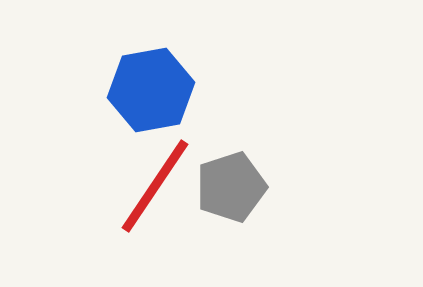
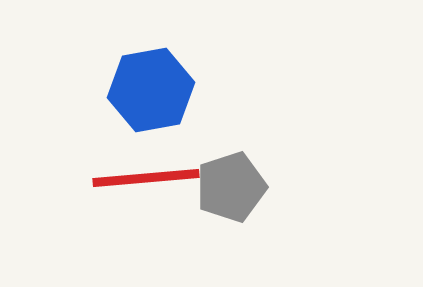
red line: moved 9 px left, 8 px up; rotated 51 degrees clockwise
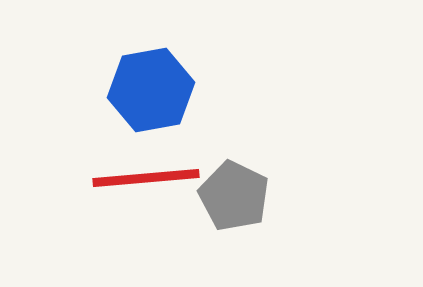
gray pentagon: moved 3 px right, 9 px down; rotated 28 degrees counterclockwise
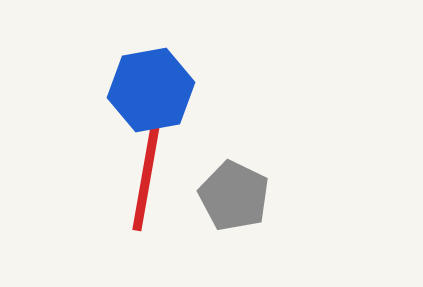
red line: rotated 75 degrees counterclockwise
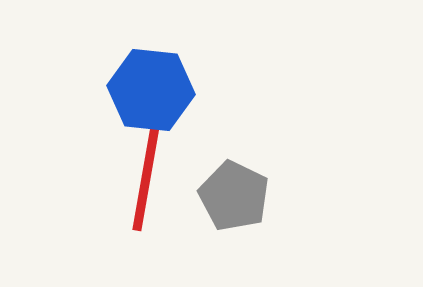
blue hexagon: rotated 16 degrees clockwise
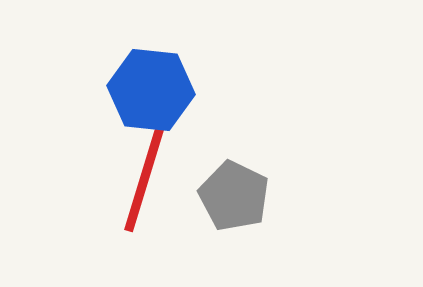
red line: moved 2 px left, 2 px down; rotated 7 degrees clockwise
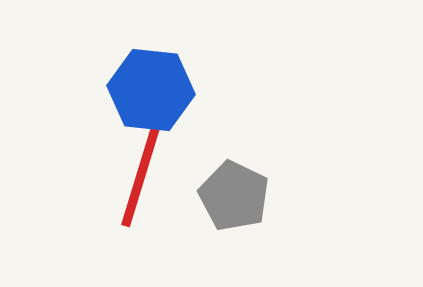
red line: moved 3 px left, 5 px up
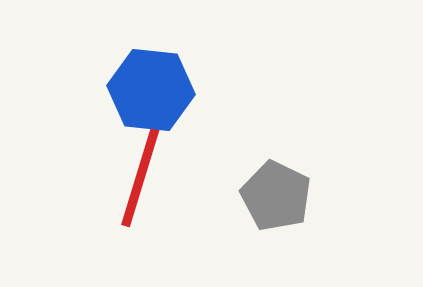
gray pentagon: moved 42 px right
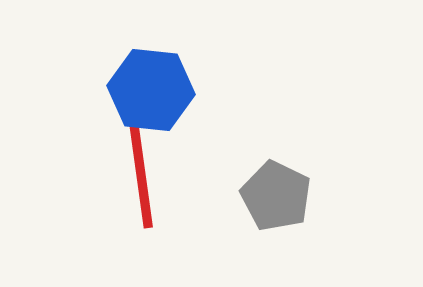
red line: rotated 25 degrees counterclockwise
